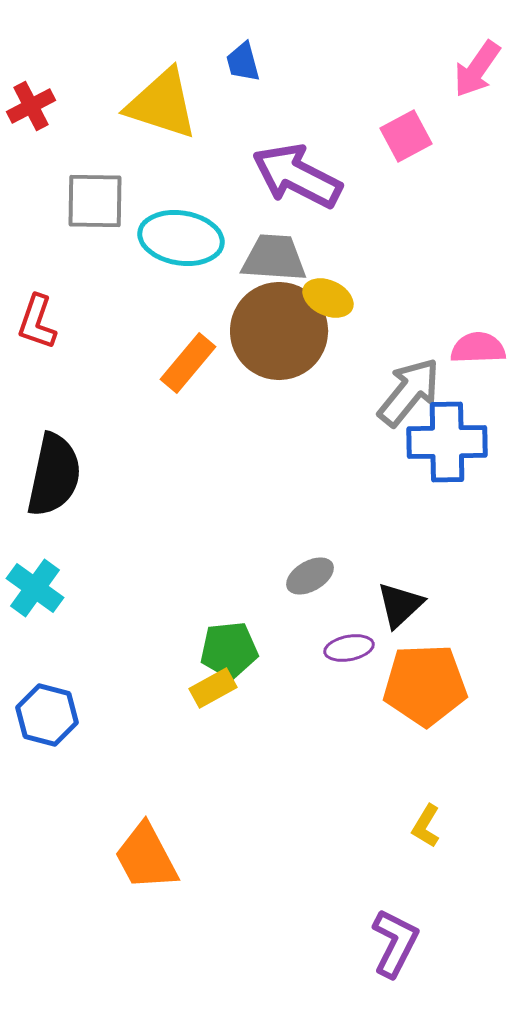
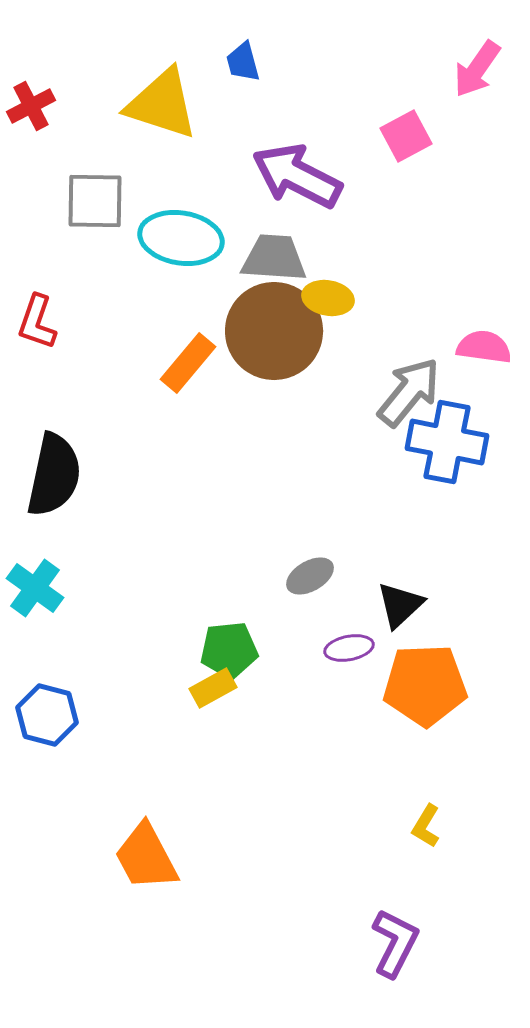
yellow ellipse: rotated 15 degrees counterclockwise
brown circle: moved 5 px left
pink semicircle: moved 6 px right, 1 px up; rotated 10 degrees clockwise
blue cross: rotated 12 degrees clockwise
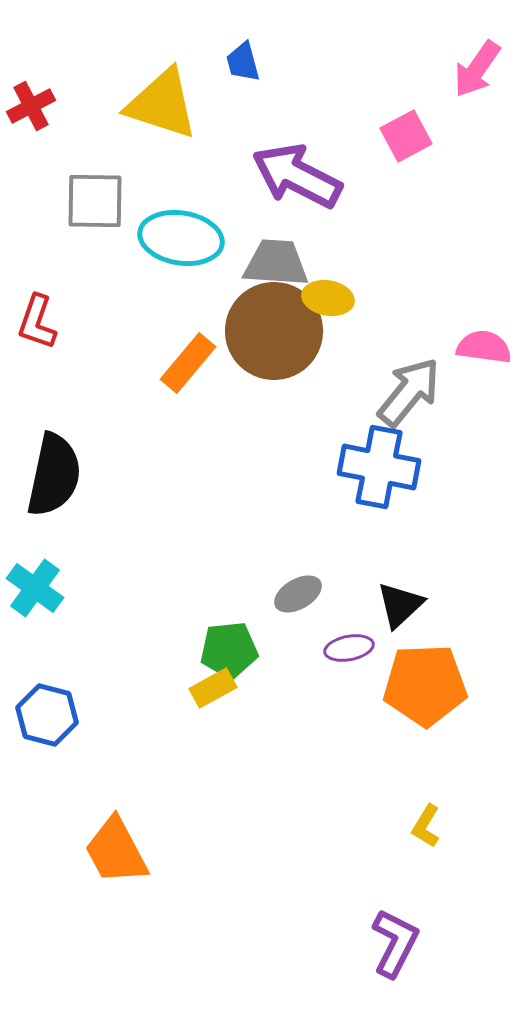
gray trapezoid: moved 2 px right, 5 px down
blue cross: moved 68 px left, 25 px down
gray ellipse: moved 12 px left, 18 px down
orange trapezoid: moved 30 px left, 6 px up
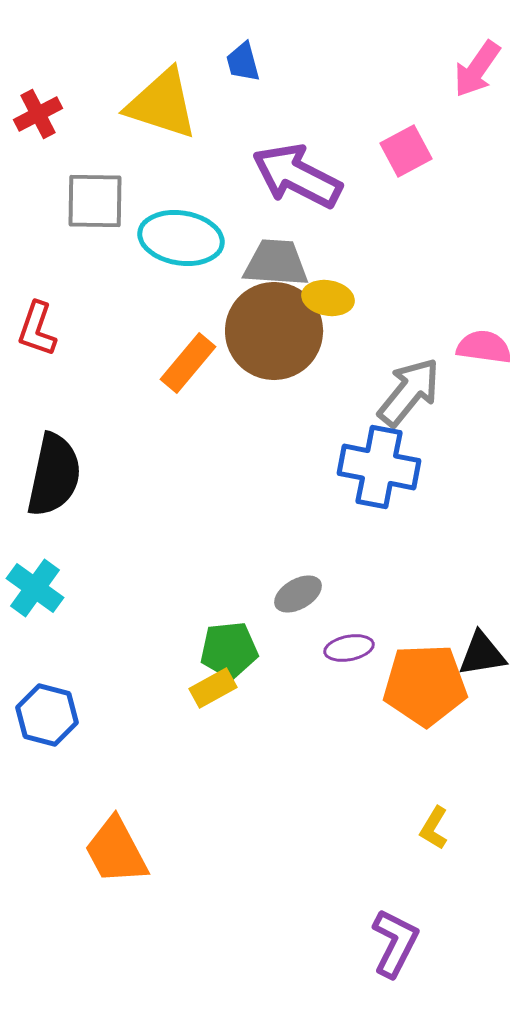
red cross: moved 7 px right, 8 px down
pink square: moved 15 px down
red L-shape: moved 7 px down
black triangle: moved 82 px right, 49 px down; rotated 34 degrees clockwise
yellow L-shape: moved 8 px right, 2 px down
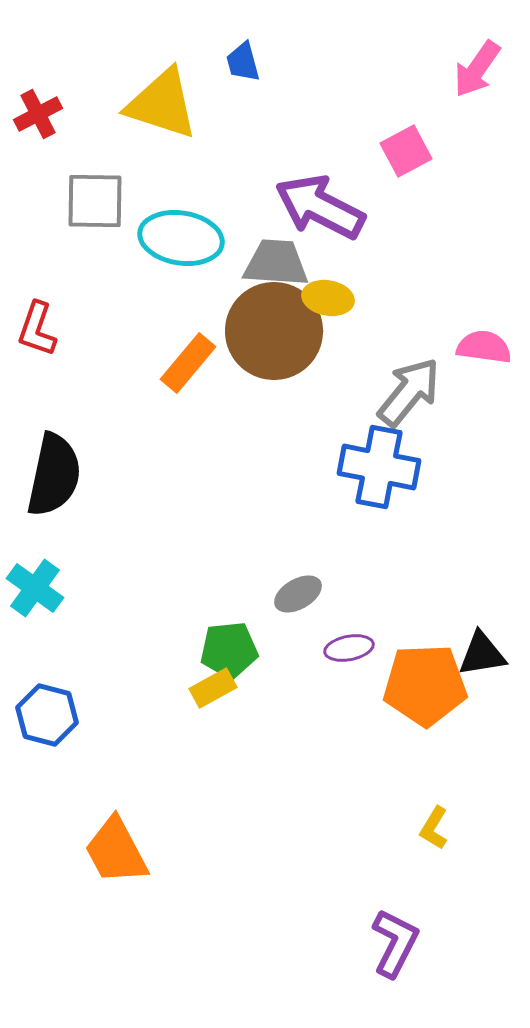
purple arrow: moved 23 px right, 31 px down
